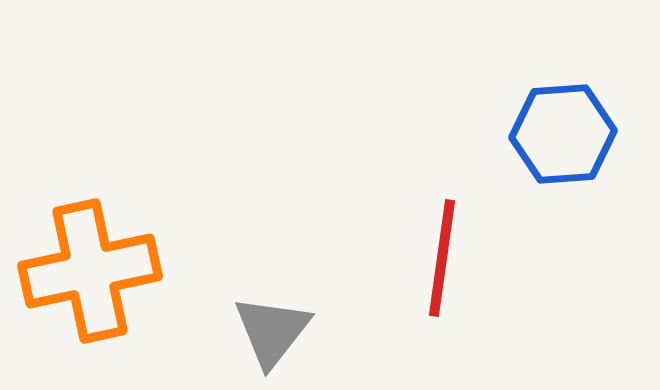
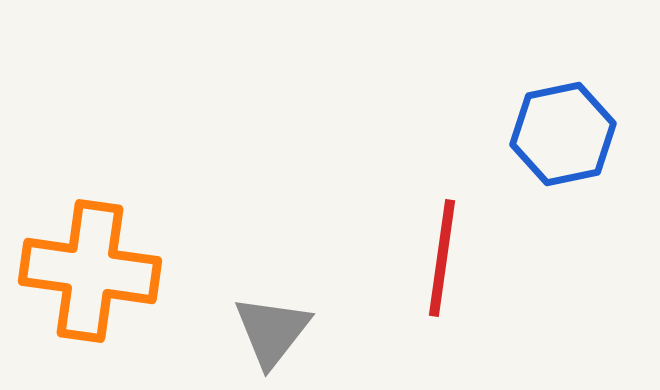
blue hexagon: rotated 8 degrees counterclockwise
orange cross: rotated 20 degrees clockwise
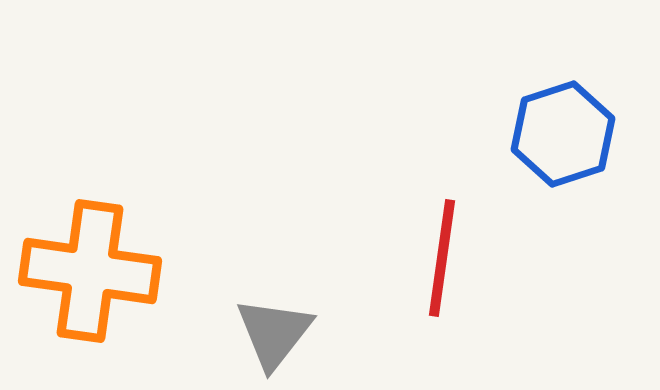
blue hexagon: rotated 6 degrees counterclockwise
gray triangle: moved 2 px right, 2 px down
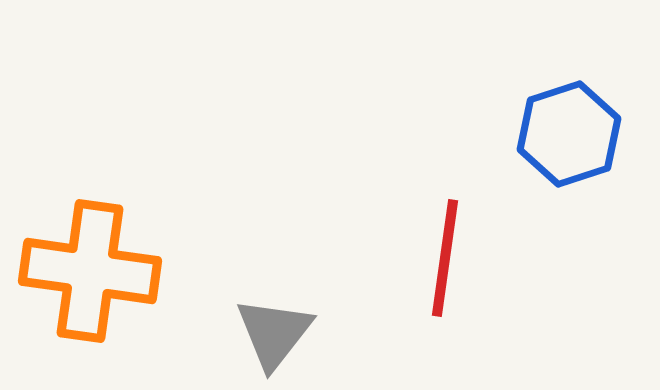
blue hexagon: moved 6 px right
red line: moved 3 px right
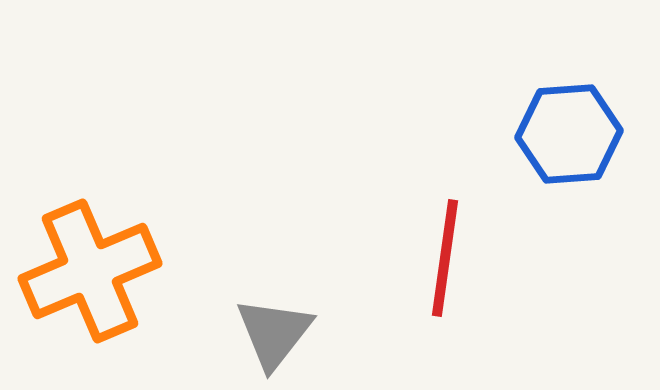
blue hexagon: rotated 14 degrees clockwise
orange cross: rotated 31 degrees counterclockwise
